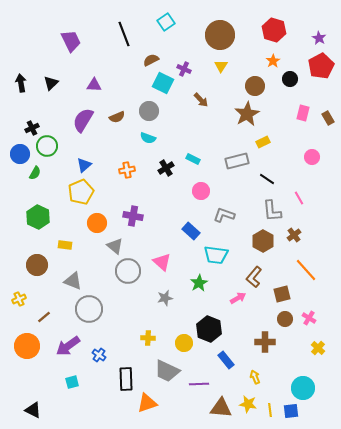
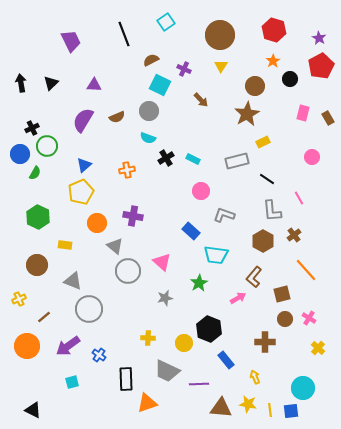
cyan square at (163, 83): moved 3 px left, 2 px down
black cross at (166, 168): moved 10 px up
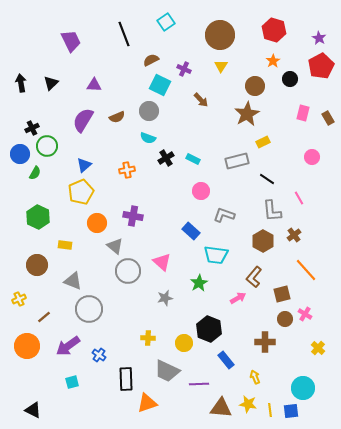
pink cross at (309, 318): moved 4 px left, 4 px up
